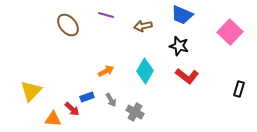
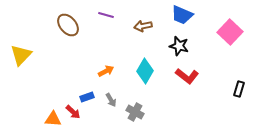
yellow triangle: moved 10 px left, 36 px up
red arrow: moved 1 px right, 3 px down
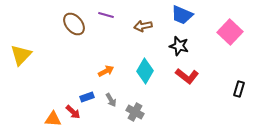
brown ellipse: moved 6 px right, 1 px up
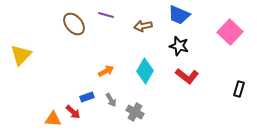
blue trapezoid: moved 3 px left
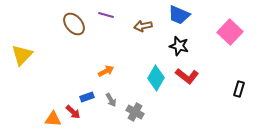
yellow triangle: moved 1 px right
cyan diamond: moved 11 px right, 7 px down
